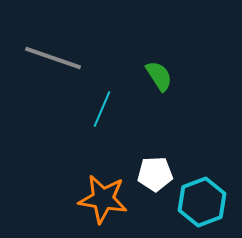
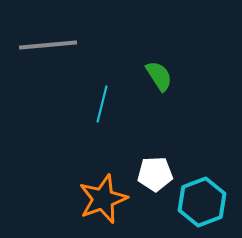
gray line: moved 5 px left, 13 px up; rotated 24 degrees counterclockwise
cyan line: moved 5 px up; rotated 9 degrees counterclockwise
orange star: rotated 30 degrees counterclockwise
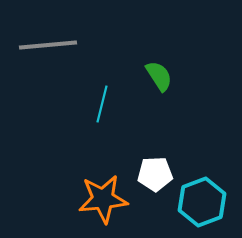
orange star: rotated 15 degrees clockwise
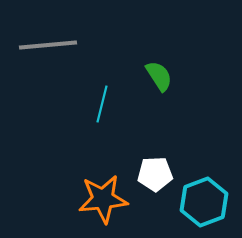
cyan hexagon: moved 2 px right
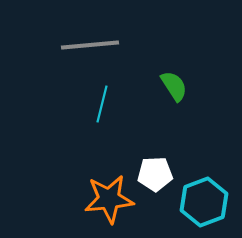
gray line: moved 42 px right
green semicircle: moved 15 px right, 10 px down
orange star: moved 6 px right
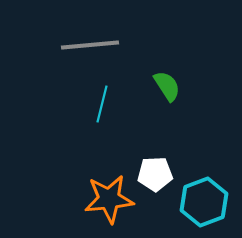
green semicircle: moved 7 px left
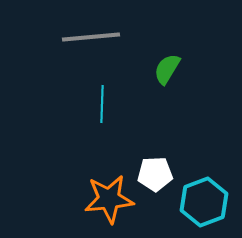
gray line: moved 1 px right, 8 px up
green semicircle: moved 17 px up; rotated 116 degrees counterclockwise
cyan line: rotated 12 degrees counterclockwise
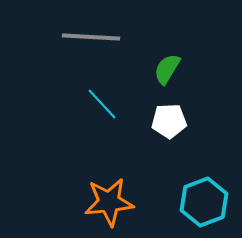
gray line: rotated 8 degrees clockwise
cyan line: rotated 45 degrees counterclockwise
white pentagon: moved 14 px right, 53 px up
orange star: moved 3 px down
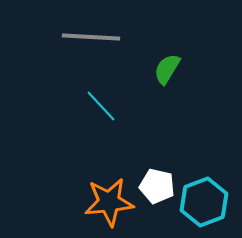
cyan line: moved 1 px left, 2 px down
white pentagon: moved 12 px left, 65 px down; rotated 16 degrees clockwise
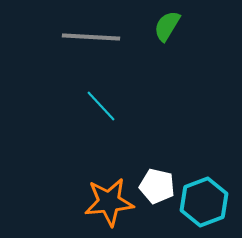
green semicircle: moved 43 px up
